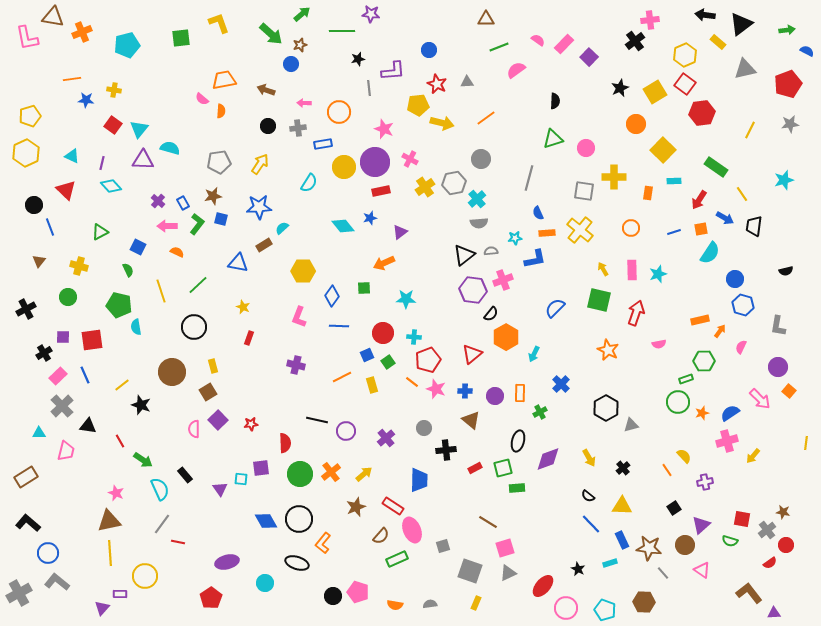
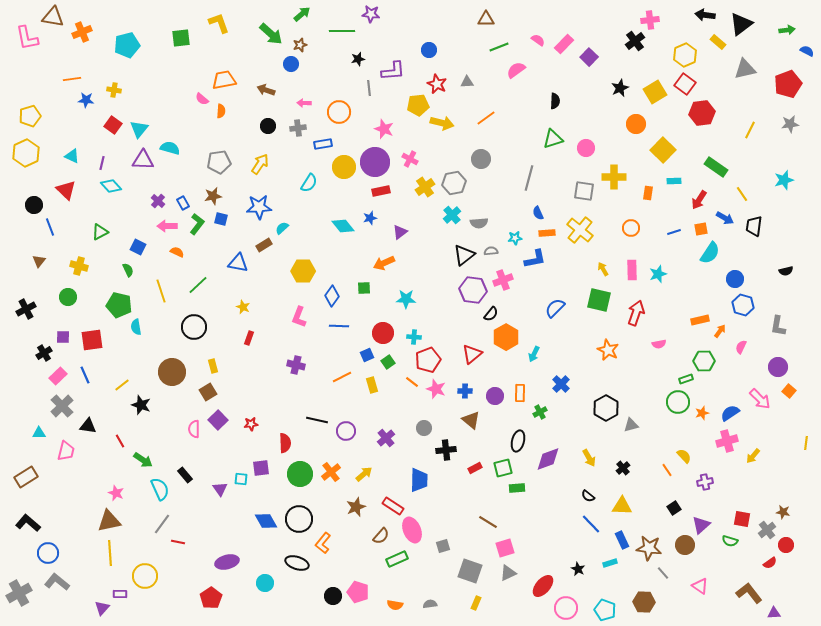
cyan cross at (477, 199): moved 25 px left, 16 px down
pink triangle at (702, 570): moved 2 px left, 16 px down
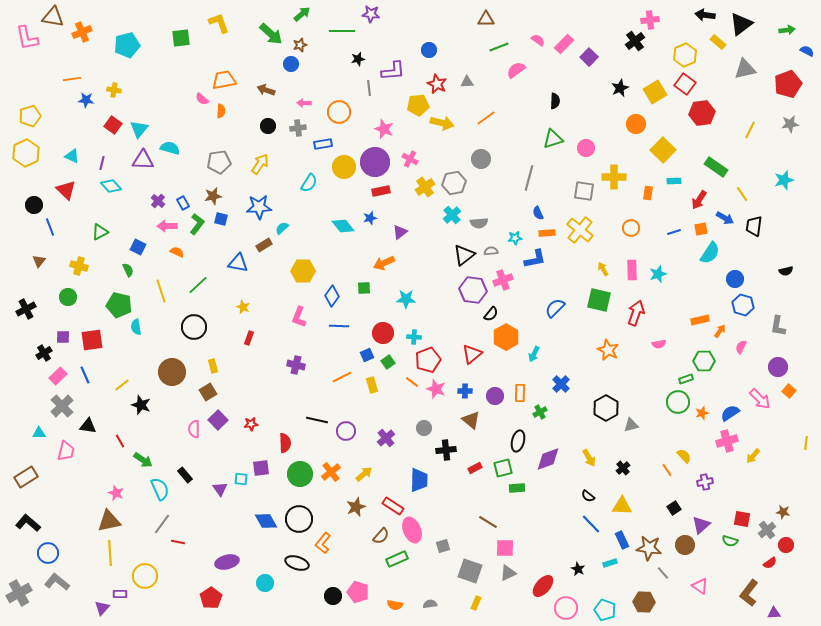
pink square at (505, 548): rotated 18 degrees clockwise
brown L-shape at (749, 593): rotated 104 degrees counterclockwise
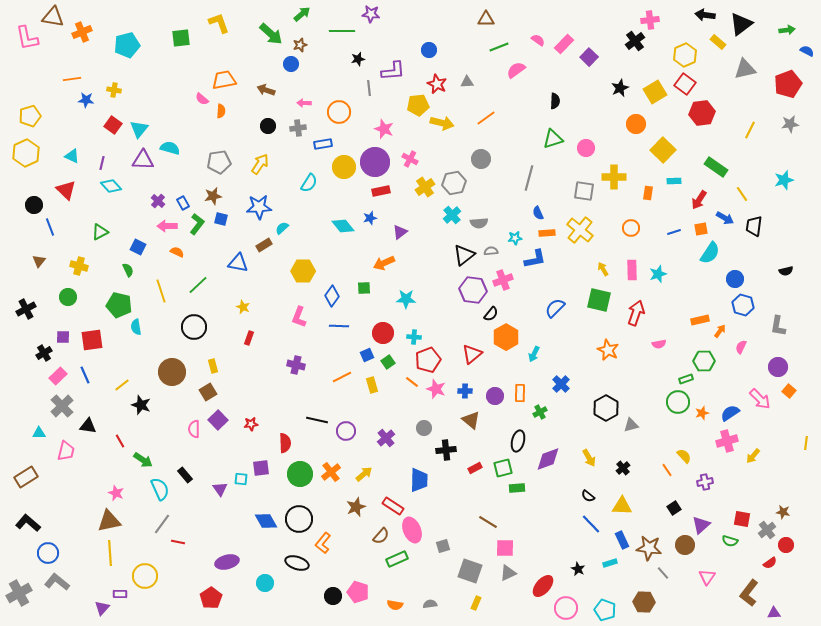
pink triangle at (700, 586): moved 7 px right, 9 px up; rotated 30 degrees clockwise
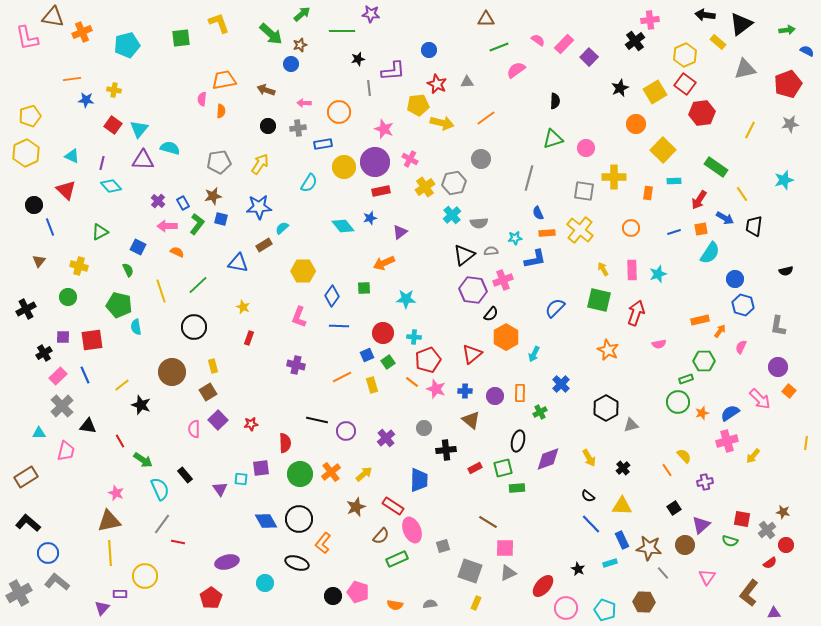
pink semicircle at (202, 99): rotated 56 degrees clockwise
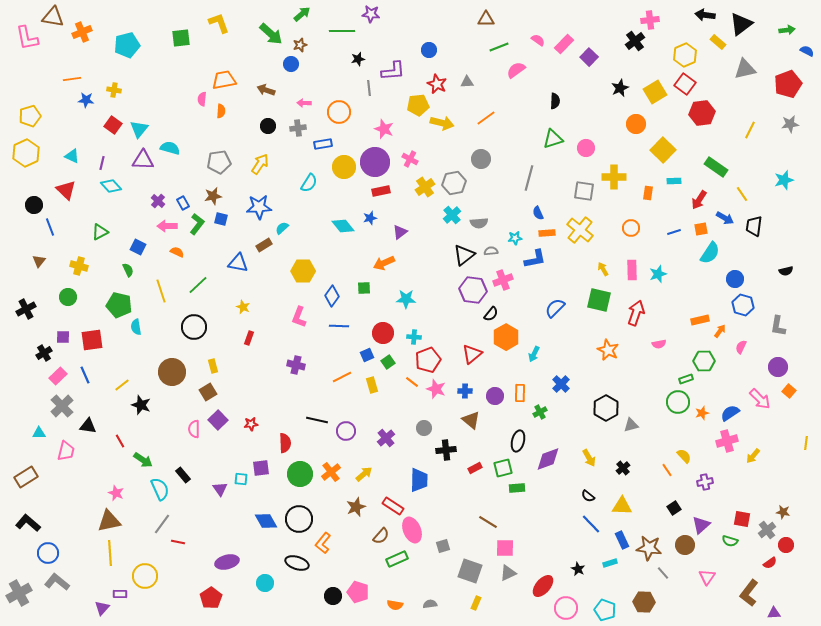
black rectangle at (185, 475): moved 2 px left
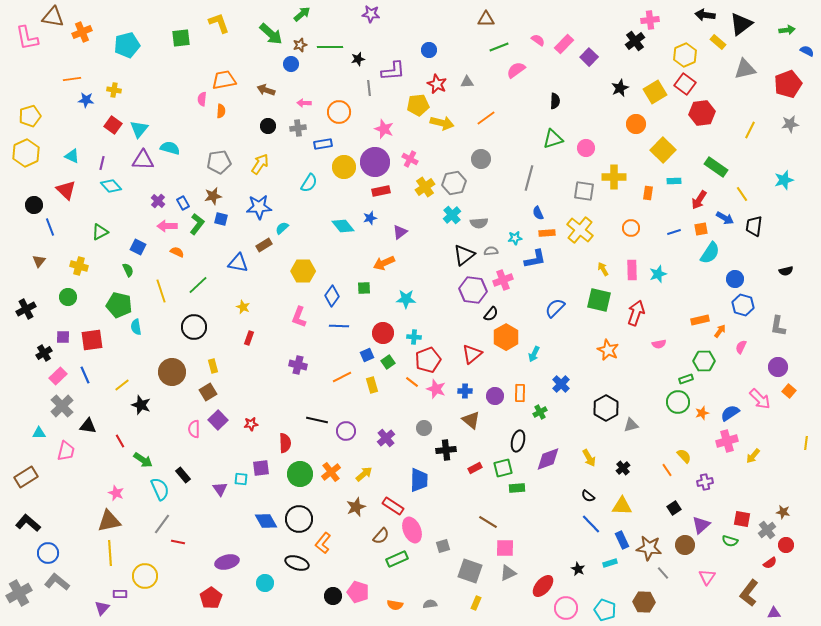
green line at (342, 31): moved 12 px left, 16 px down
purple cross at (296, 365): moved 2 px right
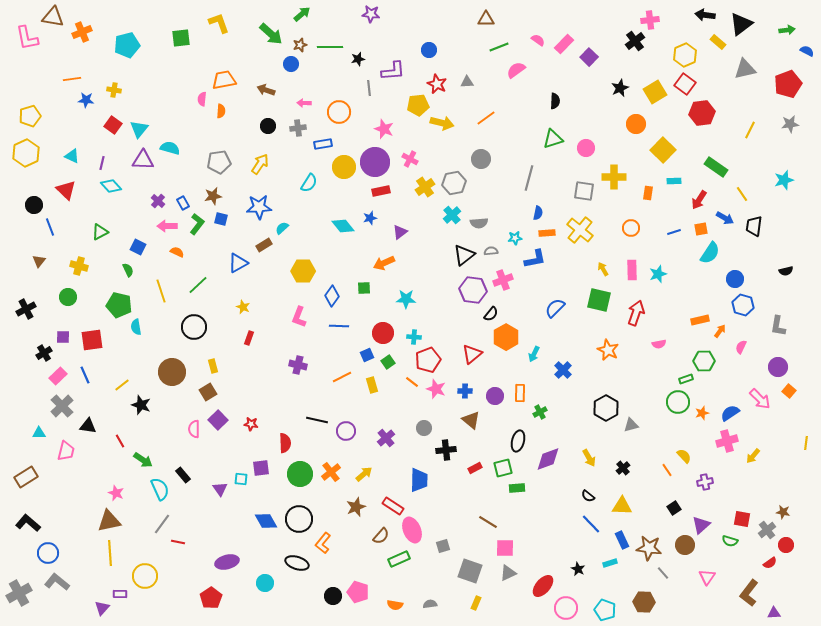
blue semicircle at (538, 213): rotated 144 degrees counterclockwise
blue triangle at (238, 263): rotated 40 degrees counterclockwise
blue cross at (561, 384): moved 2 px right, 14 px up
red star at (251, 424): rotated 16 degrees clockwise
green rectangle at (397, 559): moved 2 px right
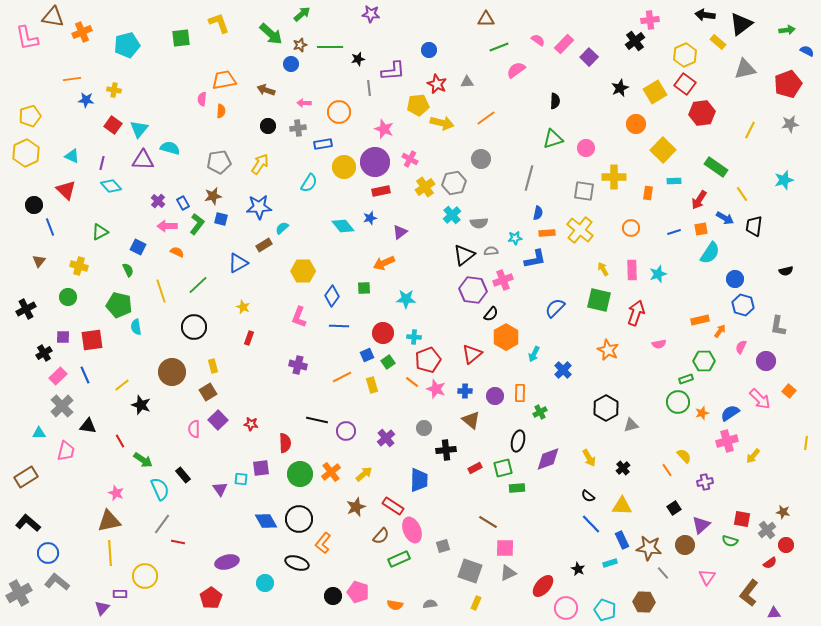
purple circle at (778, 367): moved 12 px left, 6 px up
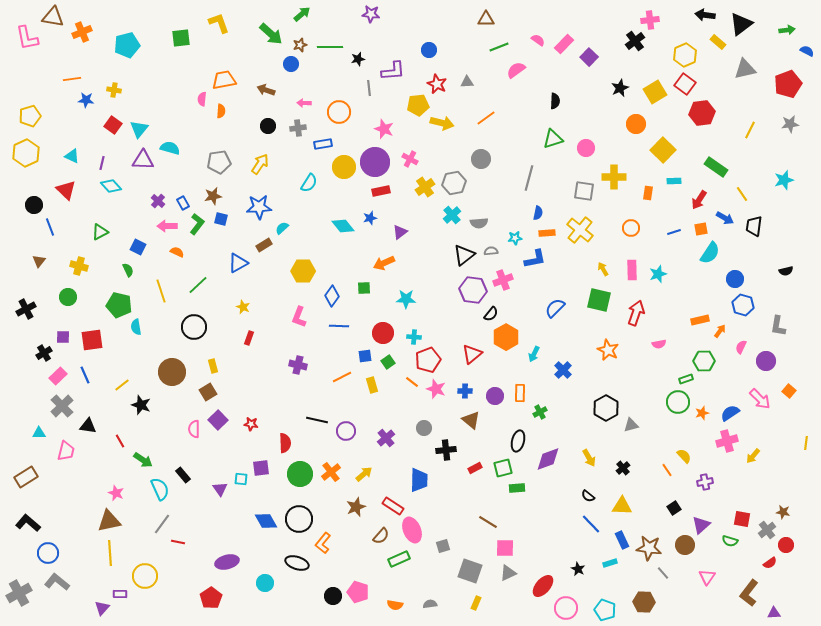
blue square at (367, 355): moved 2 px left, 1 px down; rotated 16 degrees clockwise
